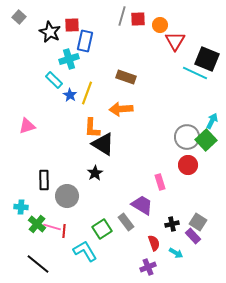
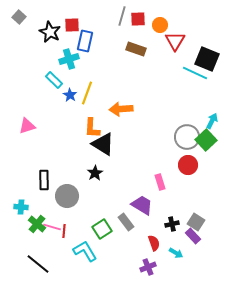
brown rectangle at (126, 77): moved 10 px right, 28 px up
gray square at (198, 222): moved 2 px left
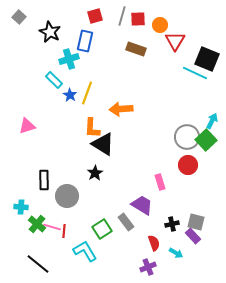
red square at (72, 25): moved 23 px right, 9 px up; rotated 14 degrees counterclockwise
gray square at (196, 222): rotated 18 degrees counterclockwise
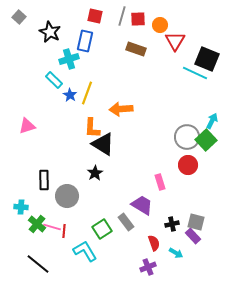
red square at (95, 16): rotated 28 degrees clockwise
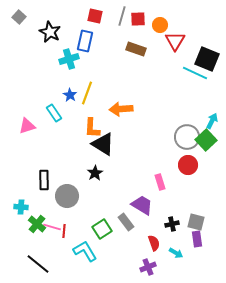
cyan rectangle at (54, 80): moved 33 px down; rotated 12 degrees clockwise
purple rectangle at (193, 236): moved 4 px right, 3 px down; rotated 35 degrees clockwise
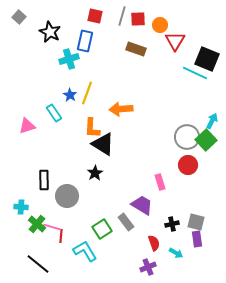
red line at (64, 231): moved 3 px left, 5 px down
